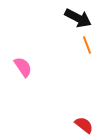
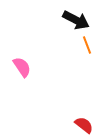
black arrow: moved 2 px left, 2 px down
pink semicircle: moved 1 px left
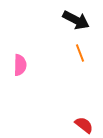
orange line: moved 7 px left, 8 px down
pink semicircle: moved 2 px left, 2 px up; rotated 35 degrees clockwise
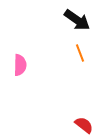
black arrow: moved 1 px right; rotated 8 degrees clockwise
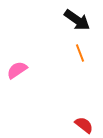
pink semicircle: moved 3 px left, 5 px down; rotated 125 degrees counterclockwise
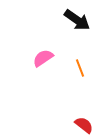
orange line: moved 15 px down
pink semicircle: moved 26 px right, 12 px up
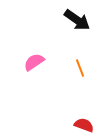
pink semicircle: moved 9 px left, 4 px down
red semicircle: rotated 18 degrees counterclockwise
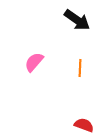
pink semicircle: rotated 15 degrees counterclockwise
orange line: rotated 24 degrees clockwise
